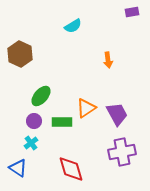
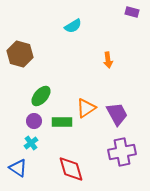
purple rectangle: rotated 24 degrees clockwise
brown hexagon: rotated 10 degrees counterclockwise
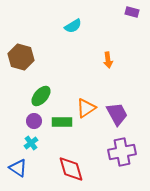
brown hexagon: moved 1 px right, 3 px down
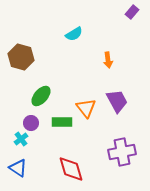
purple rectangle: rotated 64 degrees counterclockwise
cyan semicircle: moved 1 px right, 8 px down
orange triangle: rotated 35 degrees counterclockwise
purple trapezoid: moved 13 px up
purple circle: moved 3 px left, 2 px down
cyan cross: moved 10 px left, 4 px up
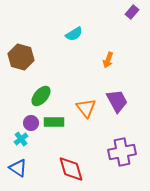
orange arrow: rotated 28 degrees clockwise
green rectangle: moved 8 px left
